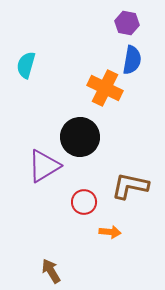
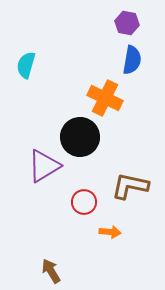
orange cross: moved 10 px down
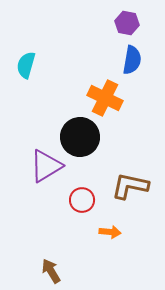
purple triangle: moved 2 px right
red circle: moved 2 px left, 2 px up
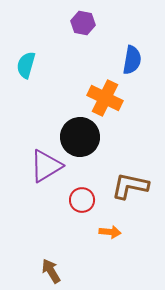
purple hexagon: moved 44 px left
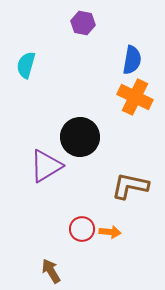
orange cross: moved 30 px right, 1 px up
red circle: moved 29 px down
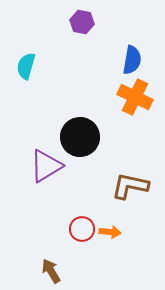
purple hexagon: moved 1 px left, 1 px up
cyan semicircle: moved 1 px down
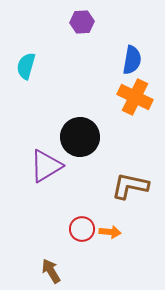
purple hexagon: rotated 15 degrees counterclockwise
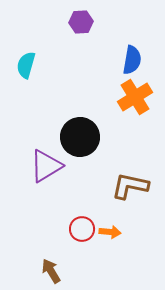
purple hexagon: moved 1 px left
cyan semicircle: moved 1 px up
orange cross: rotated 32 degrees clockwise
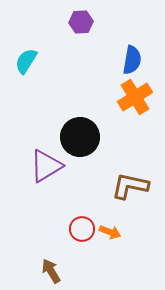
cyan semicircle: moved 4 px up; rotated 16 degrees clockwise
orange arrow: rotated 15 degrees clockwise
